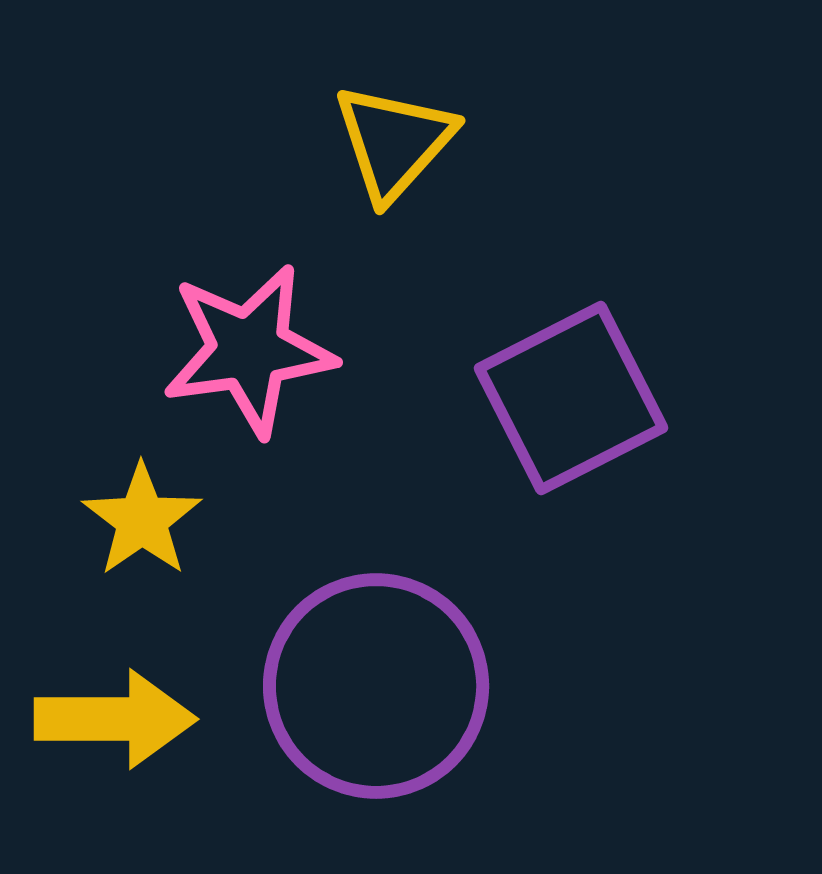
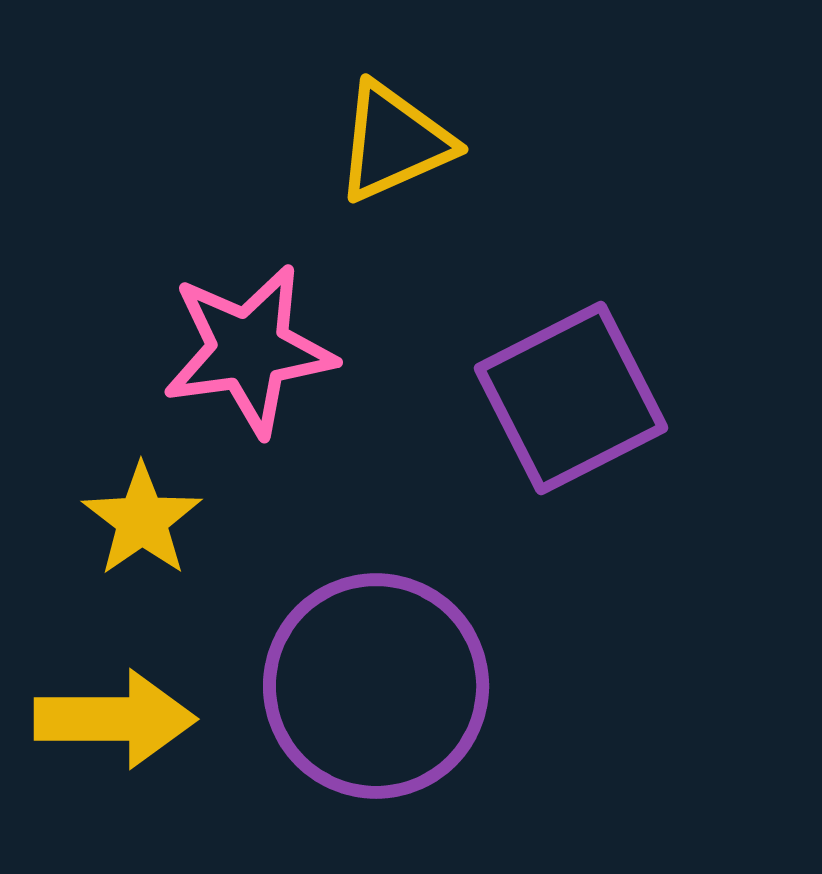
yellow triangle: rotated 24 degrees clockwise
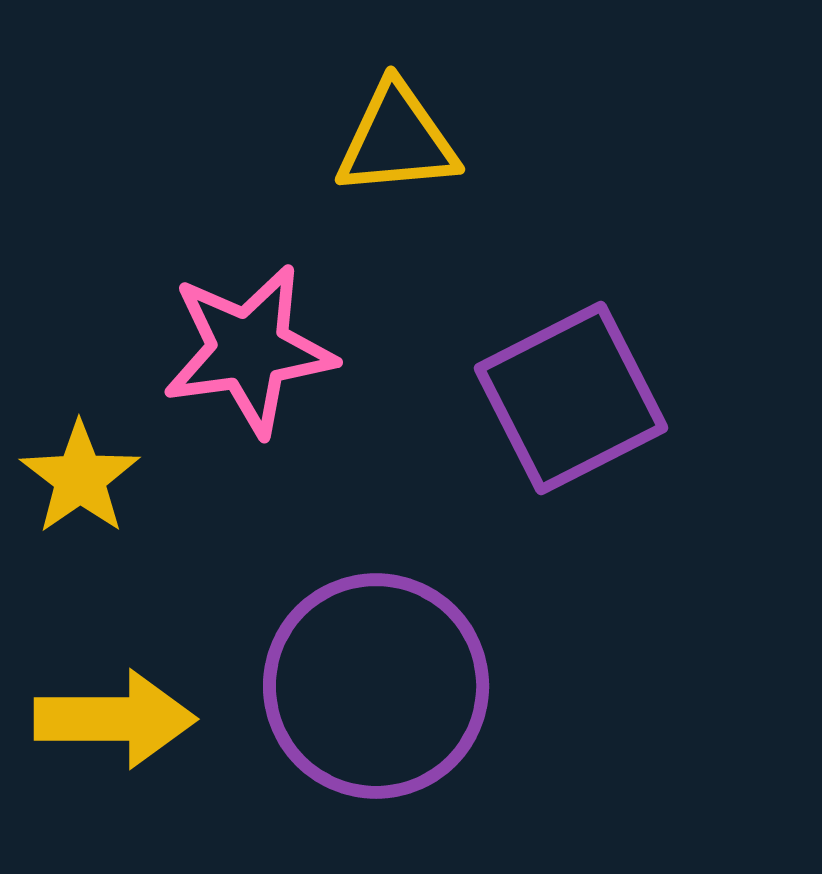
yellow triangle: moved 3 px right, 2 px up; rotated 19 degrees clockwise
yellow star: moved 62 px left, 42 px up
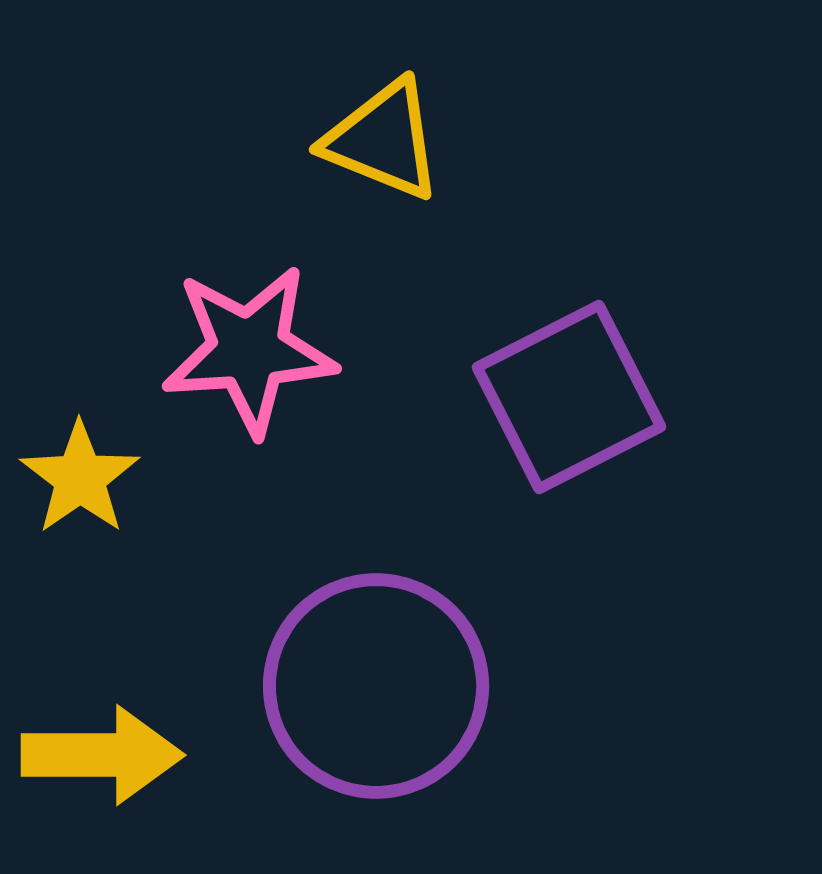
yellow triangle: moved 14 px left; rotated 27 degrees clockwise
pink star: rotated 4 degrees clockwise
purple square: moved 2 px left, 1 px up
yellow arrow: moved 13 px left, 36 px down
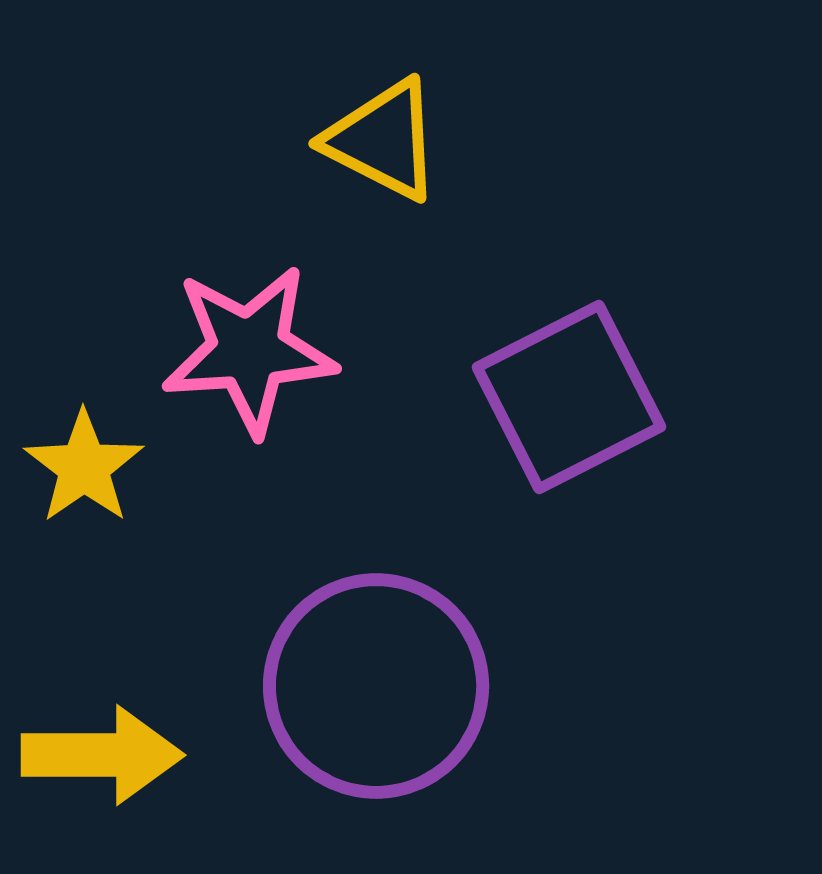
yellow triangle: rotated 5 degrees clockwise
yellow star: moved 4 px right, 11 px up
